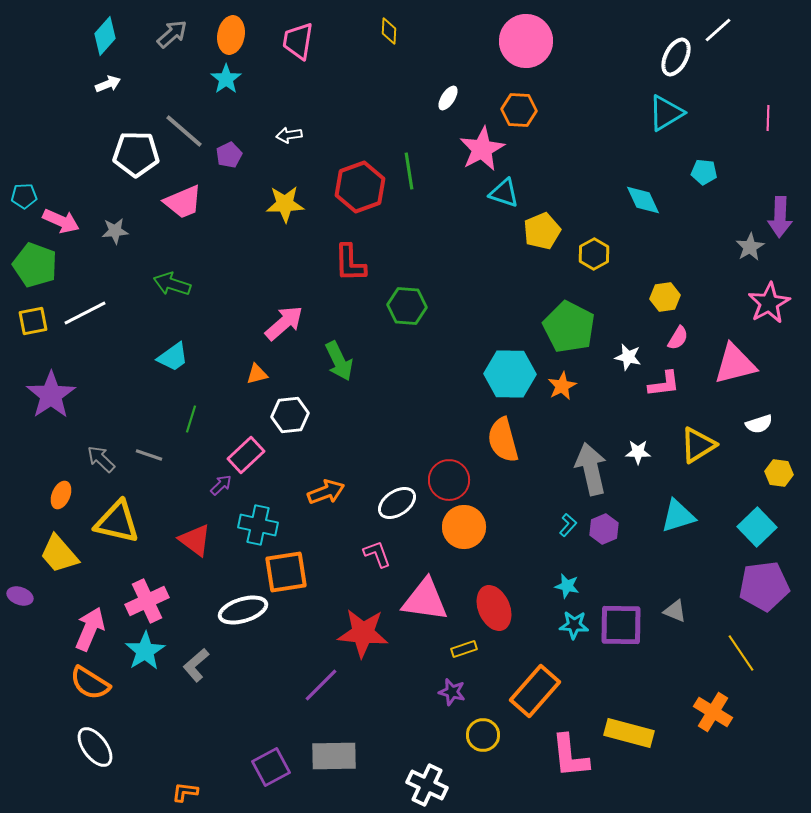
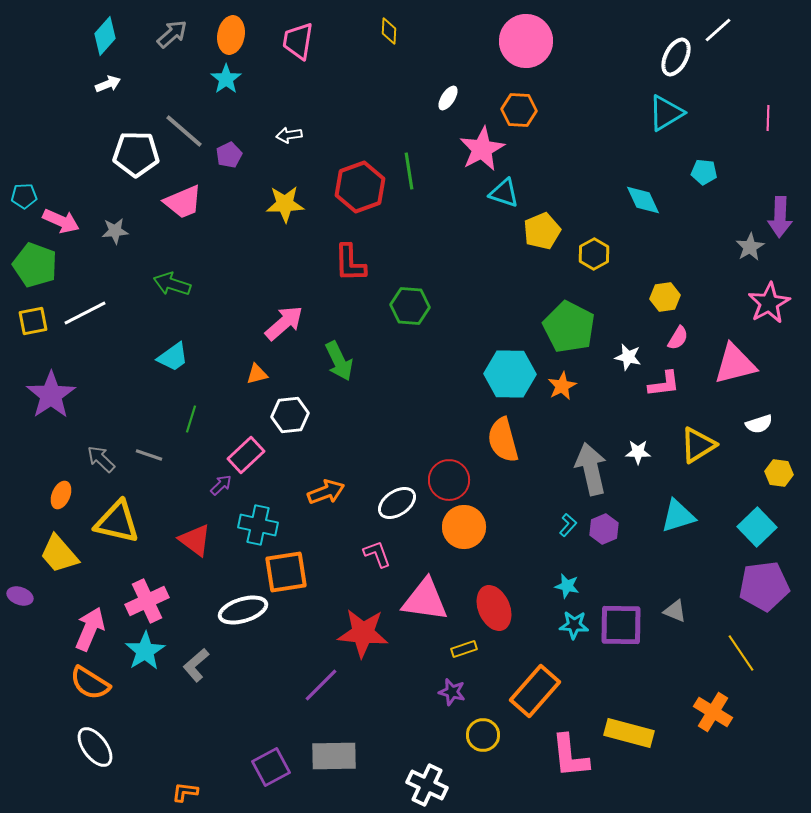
green hexagon at (407, 306): moved 3 px right
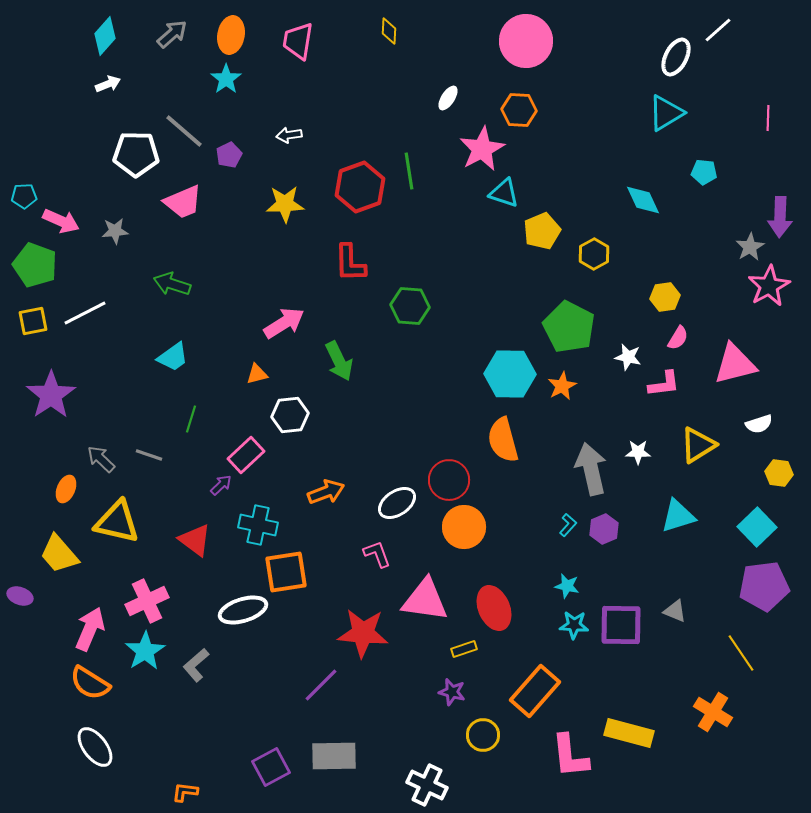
pink star at (769, 303): moved 17 px up
pink arrow at (284, 323): rotated 9 degrees clockwise
orange ellipse at (61, 495): moved 5 px right, 6 px up
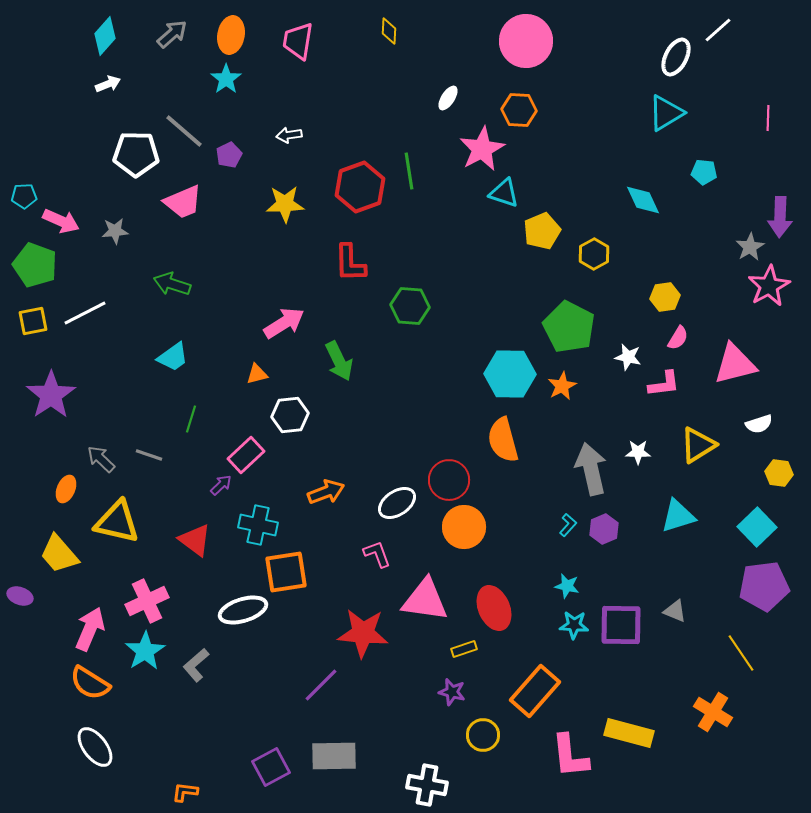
white cross at (427, 785): rotated 15 degrees counterclockwise
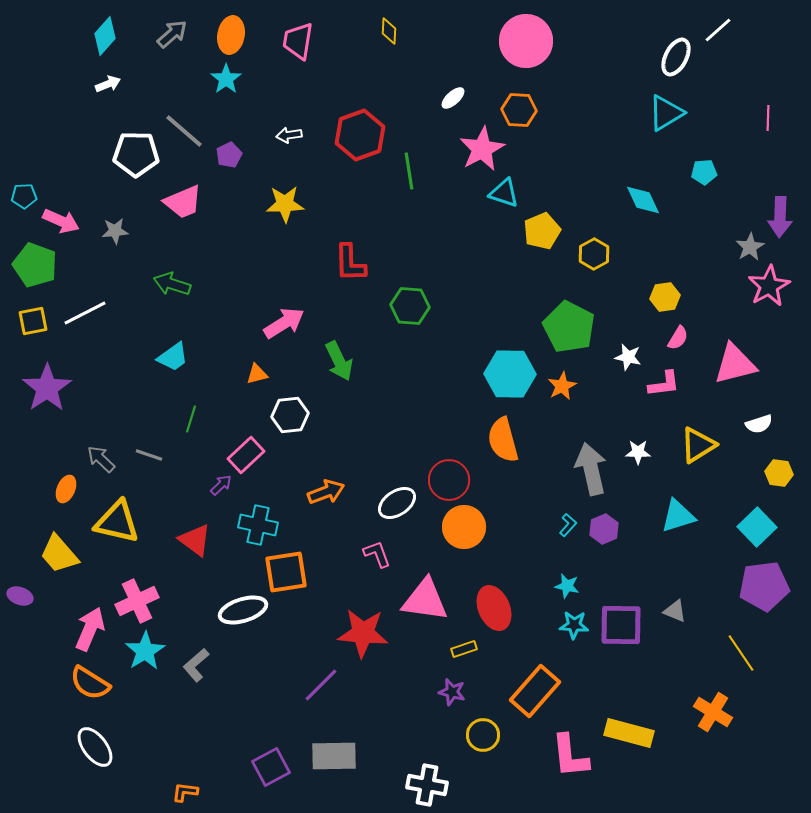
white ellipse at (448, 98): moved 5 px right; rotated 15 degrees clockwise
cyan pentagon at (704, 172): rotated 10 degrees counterclockwise
red hexagon at (360, 187): moved 52 px up
purple star at (51, 395): moved 4 px left, 7 px up
pink cross at (147, 601): moved 10 px left
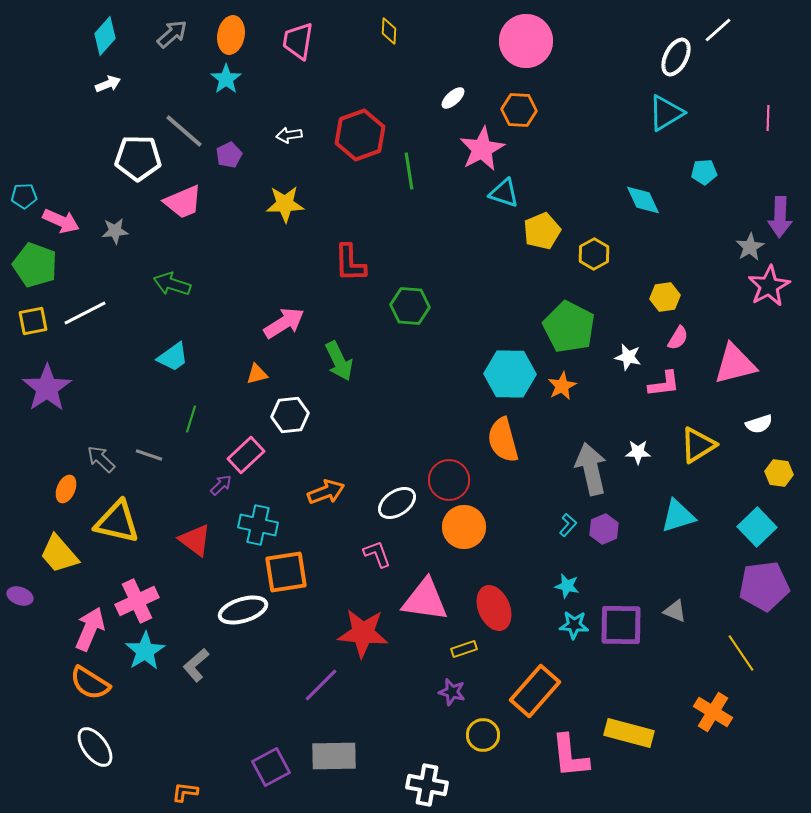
white pentagon at (136, 154): moved 2 px right, 4 px down
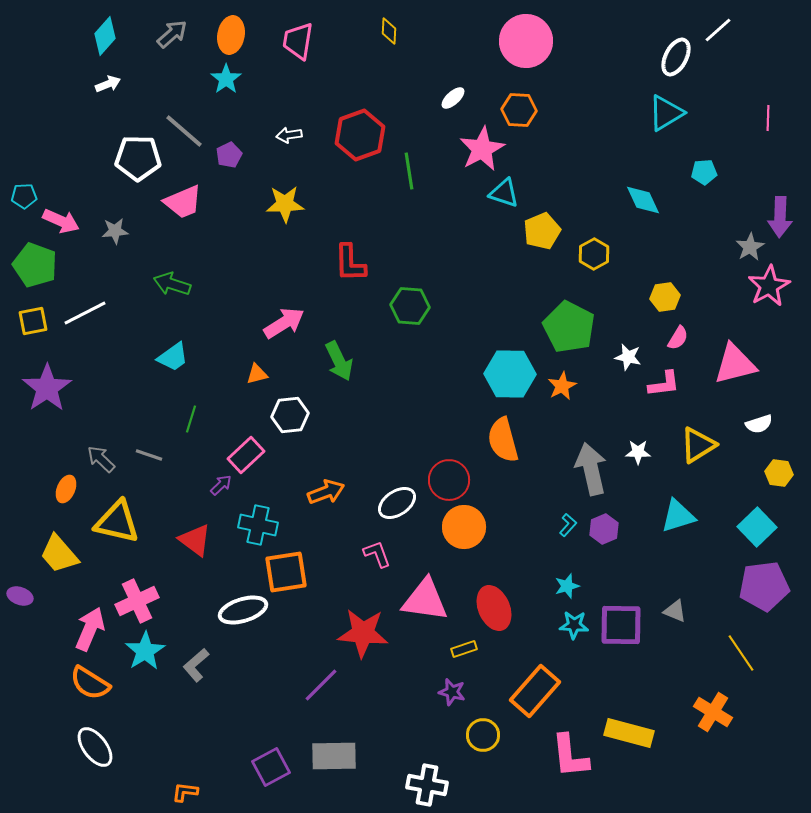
cyan star at (567, 586): rotated 30 degrees counterclockwise
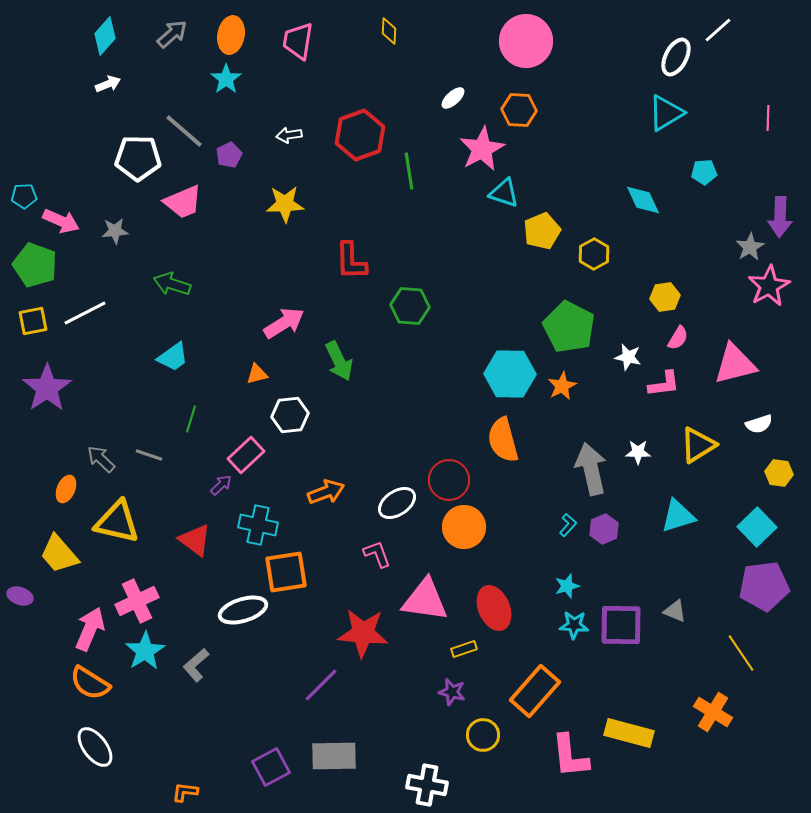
red L-shape at (350, 263): moved 1 px right, 2 px up
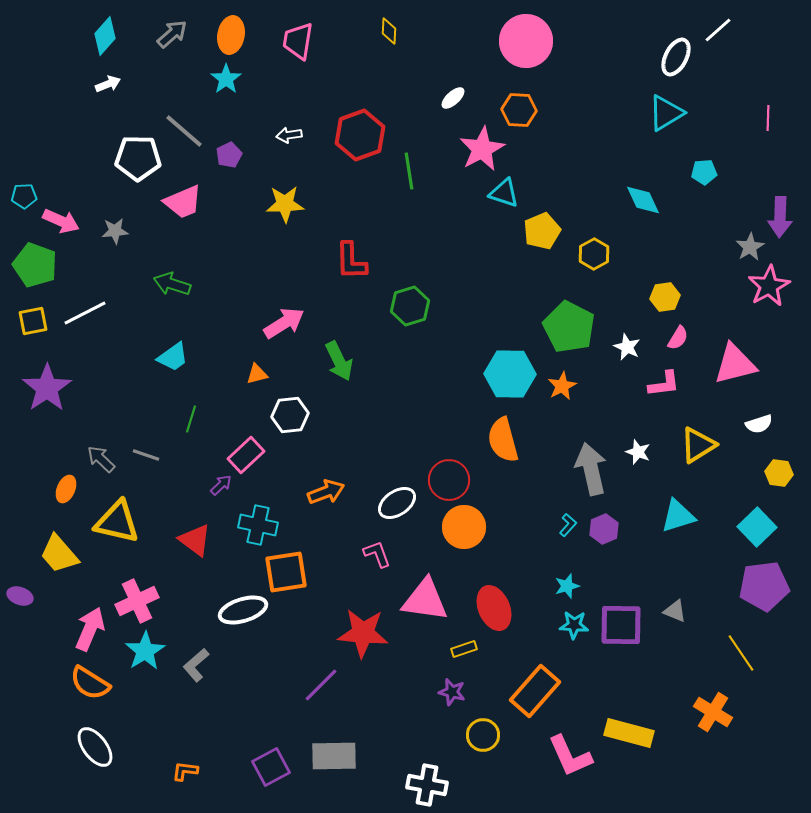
green hexagon at (410, 306): rotated 21 degrees counterclockwise
white star at (628, 357): moved 1 px left, 10 px up; rotated 12 degrees clockwise
white star at (638, 452): rotated 20 degrees clockwise
gray line at (149, 455): moved 3 px left
pink L-shape at (570, 756): rotated 18 degrees counterclockwise
orange L-shape at (185, 792): moved 21 px up
